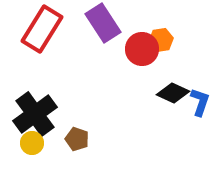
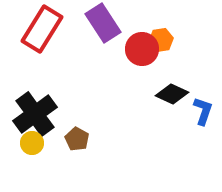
black diamond: moved 1 px left, 1 px down
blue L-shape: moved 3 px right, 9 px down
brown pentagon: rotated 10 degrees clockwise
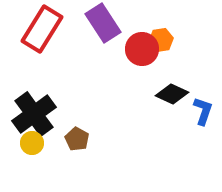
black cross: moved 1 px left
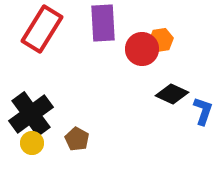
purple rectangle: rotated 30 degrees clockwise
black cross: moved 3 px left
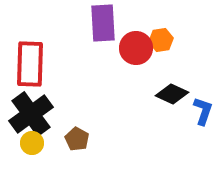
red rectangle: moved 12 px left, 35 px down; rotated 30 degrees counterclockwise
red circle: moved 6 px left, 1 px up
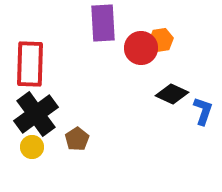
red circle: moved 5 px right
black cross: moved 5 px right
brown pentagon: rotated 10 degrees clockwise
yellow circle: moved 4 px down
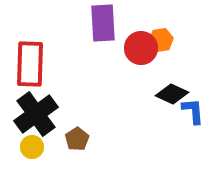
blue L-shape: moved 10 px left; rotated 24 degrees counterclockwise
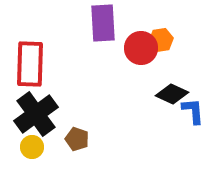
brown pentagon: rotated 20 degrees counterclockwise
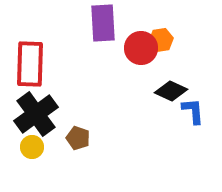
black diamond: moved 1 px left, 3 px up
brown pentagon: moved 1 px right, 1 px up
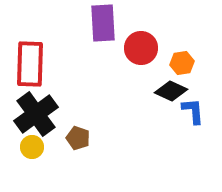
orange hexagon: moved 21 px right, 23 px down
